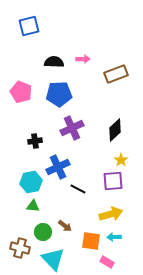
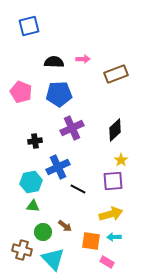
brown cross: moved 2 px right, 2 px down
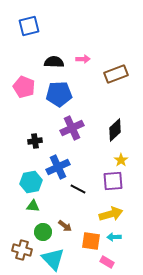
pink pentagon: moved 3 px right, 5 px up
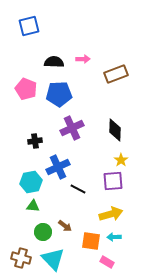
pink pentagon: moved 2 px right, 2 px down
black diamond: rotated 45 degrees counterclockwise
brown cross: moved 1 px left, 8 px down
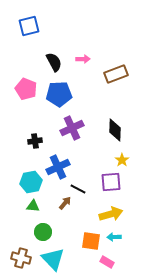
black semicircle: rotated 60 degrees clockwise
yellow star: moved 1 px right
purple square: moved 2 px left, 1 px down
brown arrow: moved 23 px up; rotated 88 degrees counterclockwise
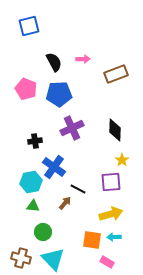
blue cross: moved 4 px left; rotated 30 degrees counterclockwise
orange square: moved 1 px right, 1 px up
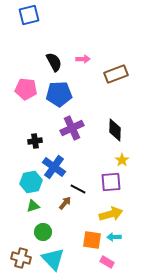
blue square: moved 11 px up
pink pentagon: rotated 15 degrees counterclockwise
green triangle: rotated 24 degrees counterclockwise
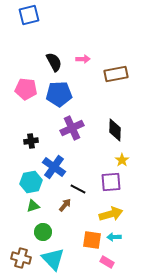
brown rectangle: rotated 10 degrees clockwise
black cross: moved 4 px left
brown arrow: moved 2 px down
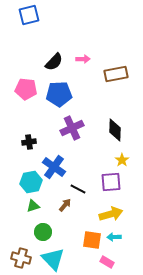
black semicircle: rotated 72 degrees clockwise
black cross: moved 2 px left, 1 px down
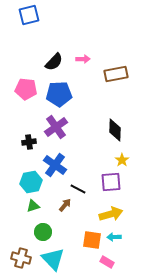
purple cross: moved 16 px left, 1 px up; rotated 10 degrees counterclockwise
blue cross: moved 1 px right, 2 px up
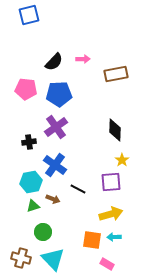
brown arrow: moved 12 px left, 6 px up; rotated 72 degrees clockwise
pink rectangle: moved 2 px down
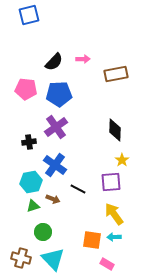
yellow arrow: moved 3 px right; rotated 110 degrees counterclockwise
